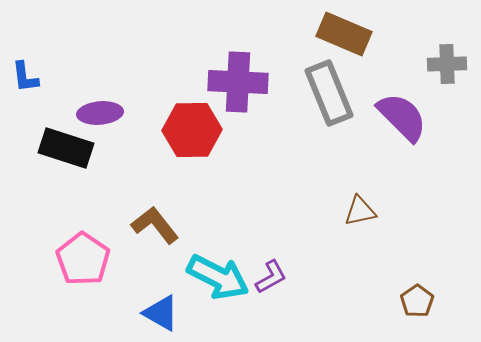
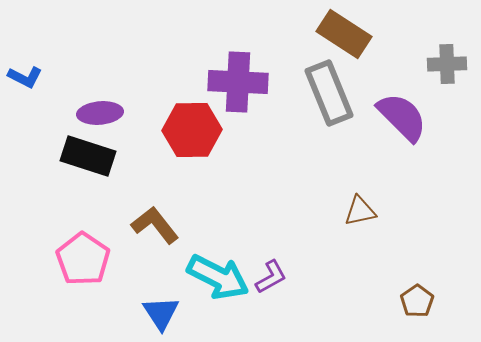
brown rectangle: rotated 10 degrees clockwise
blue L-shape: rotated 56 degrees counterclockwise
black rectangle: moved 22 px right, 8 px down
blue triangle: rotated 27 degrees clockwise
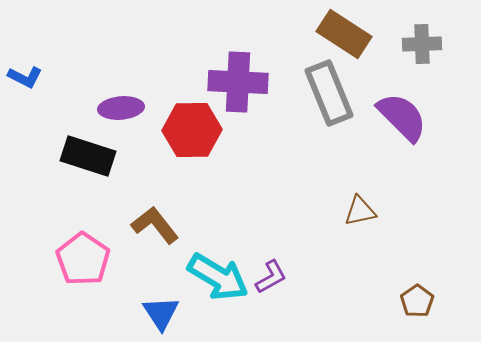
gray cross: moved 25 px left, 20 px up
purple ellipse: moved 21 px right, 5 px up
cyan arrow: rotated 4 degrees clockwise
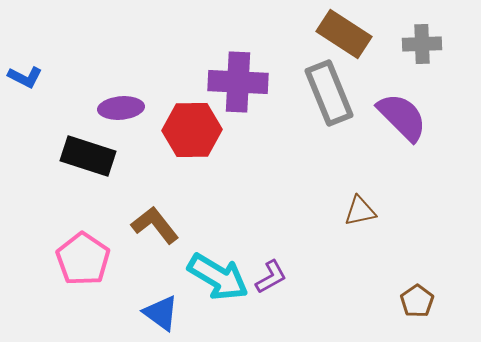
blue triangle: rotated 21 degrees counterclockwise
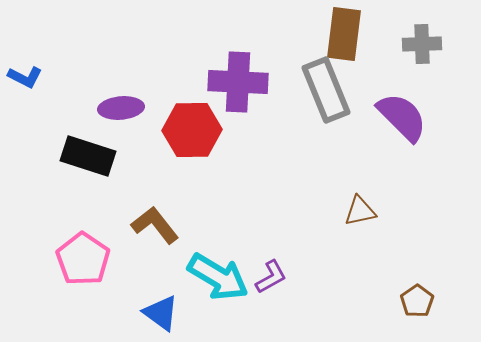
brown rectangle: rotated 64 degrees clockwise
gray rectangle: moved 3 px left, 3 px up
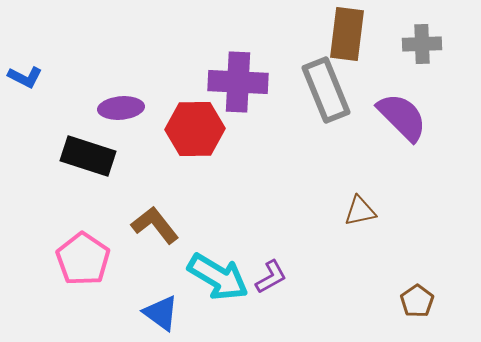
brown rectangle: moved 3 px right
red hexagon: moved 3 px right, 1 px up
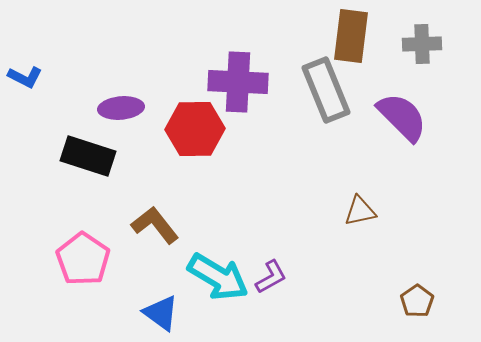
brown rectangle: moved 4 px right, 2 px down
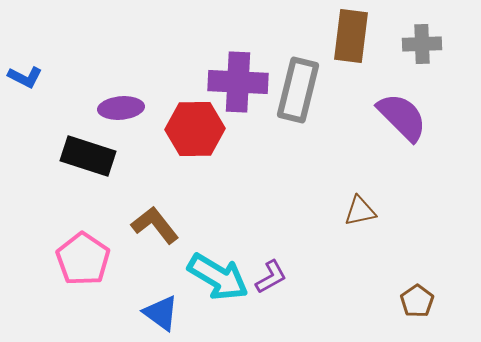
gray rectangle: moved 28 px left; rotated 36 degrees clockwise
